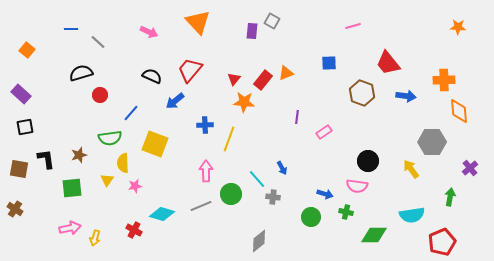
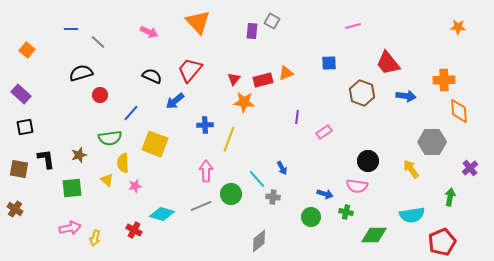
red rectangle at (263, 80): rotated 36 degrees clockwise
yellow triangle at (107, 180): rotated 24 degrees counterclockwise
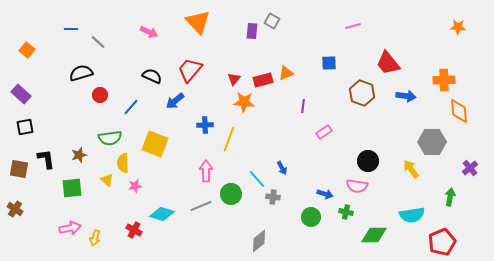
blue line at (131, 113): moved 6 px up
purple line at (297, 117): moved 6 px right, 11 px up
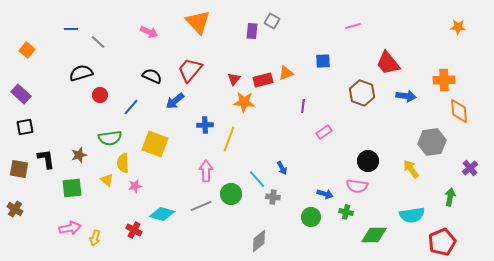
blue square at (329, 63): moved 6 px left, 2 px up
gray hexagon at (432, 142): rotated 8 degrees counterclockwise
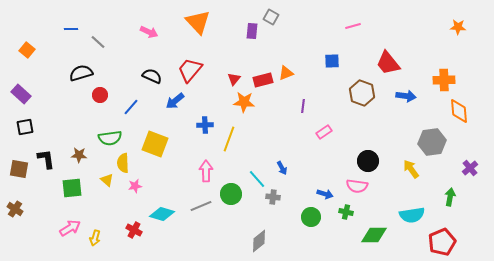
gray square at (272, 21): moved 1 px left, 4 px up
blue square at (323, 61): moved 9 px right
brown star at (79, 155): rotated 21 degrees clockwise
pink arrow at (70, 228): rotated 20 degrees counterclockwise
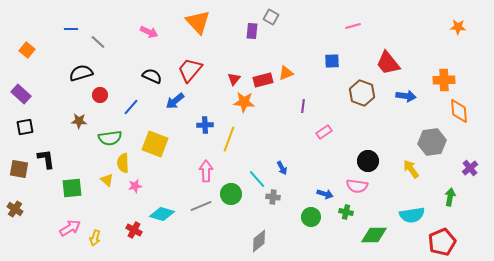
brown star at (79, 155): moved 34 px up
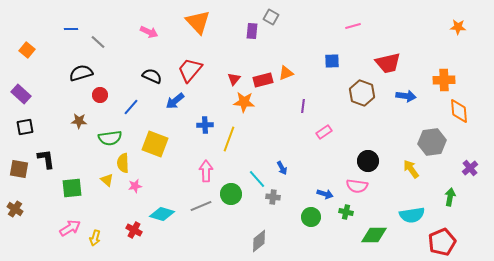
red trapezoid at (388, 63): rotated 64 degrees counterclockwise
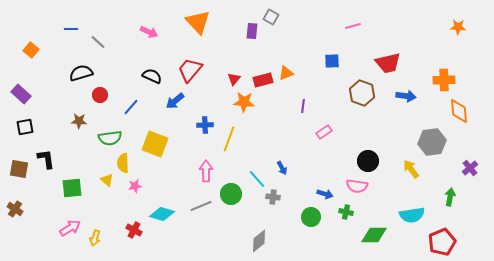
orange square at (27, 50): moved 4 px right
